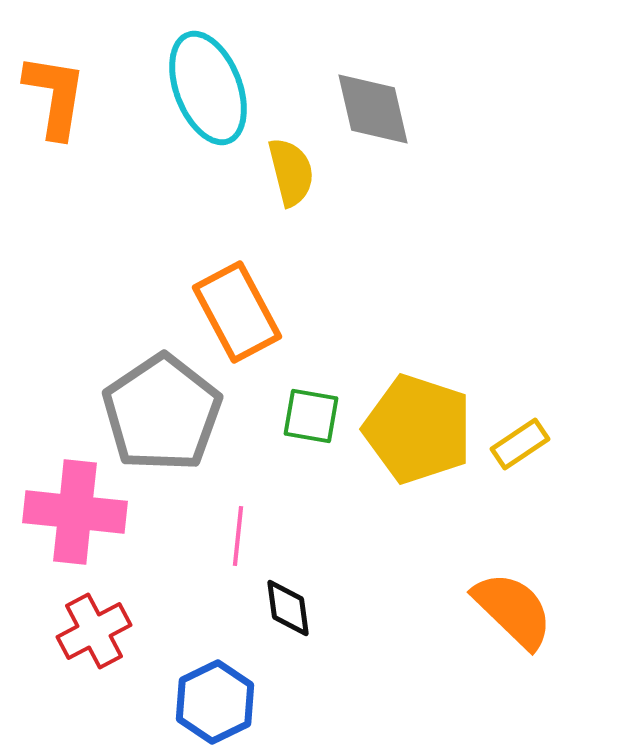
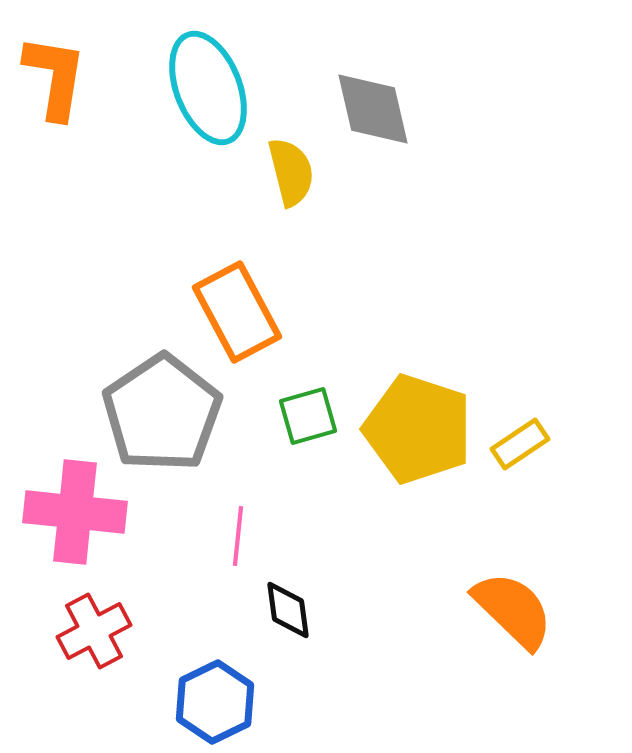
orange L-shape: moved 19 px up
green square: moved 3 px left; rotated 26 degrees counterclockwise
black diamond: moved 2 px down
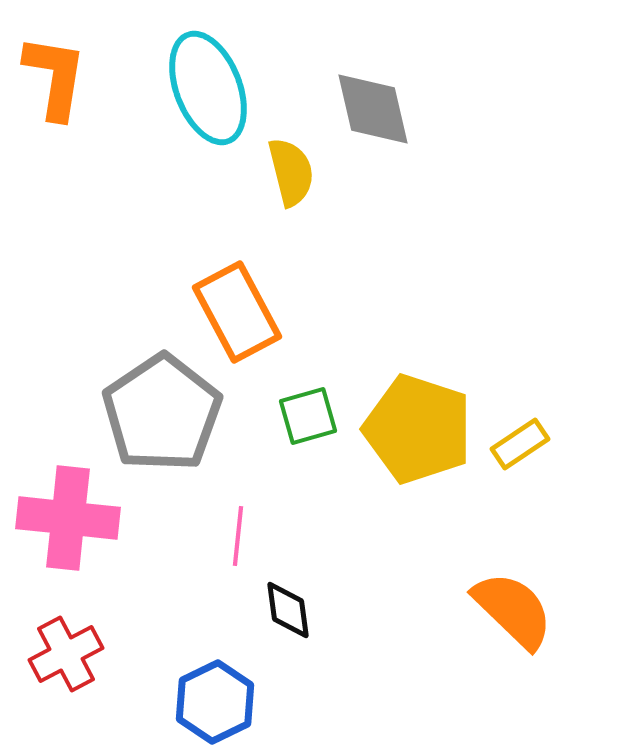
pink cross: moved 7 px left, 6 px down
red cross: moved 28 px left, 23 px down
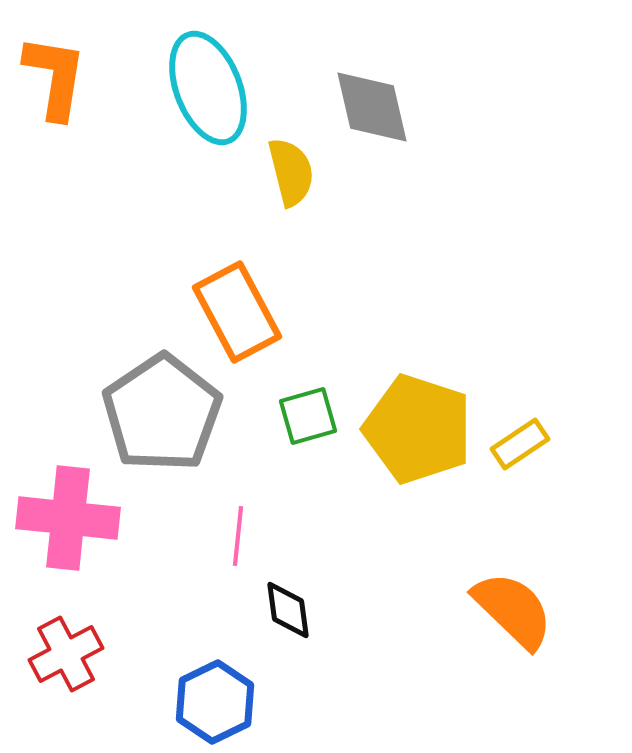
gray diamond: moved 1 px left, 2 px up
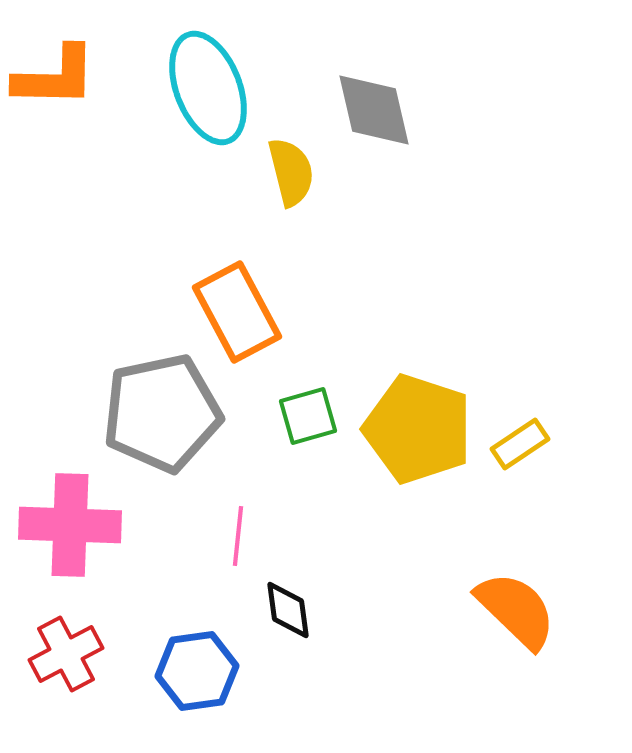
orange L-shape: rotated 82 degrees clockwise
gray diamond: moved 2 px right, 3 px down
gray pentagon: rotated 22 degrees clockwise
pink cross: moved 2 px right, 7 px down; rotated 4 degrees counterclockwise
orange semicircle: moved 3 px right
blue hexagon: moved 18 px left, 31 px up; rotated 18 degrees clockwise
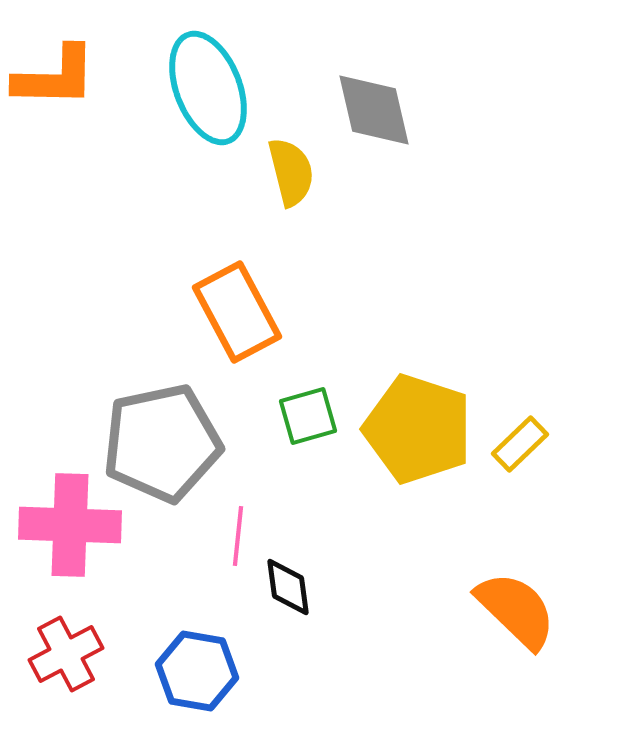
gray pentagon: moved 30 px down
yellow rectangle: rotated 10 degrees counterclockwise
black diamond: moved 23 px up
blue hexagon: rotated 18 degrees clockwise
